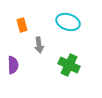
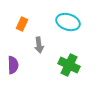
orange rectangle: moved 1 px up; rotated 40 degrees clockwise
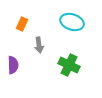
cyan ellipse: moved 4 px right
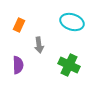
orange rectangle: moved 3 px left, 1 px down
purple semicircle: moved 5 px right
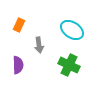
cyan ellipse: moved 8 px down; rotated 15 degrees clockwise
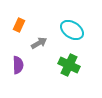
gray arrow: moved 2 px up; rotated 112 degrees counterclockwise
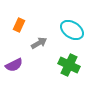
purple semicircle: moved 4 px left; rotated 66 degrees clockwise
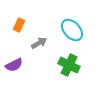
cyan ellipse: rotated 15 degrees clockwise
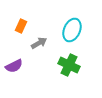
orange rectangle: moved 2 px right, 1 px down
cyan ellipse: rotated 65 degrees clockwise
purple semicircle: moved 1 px down
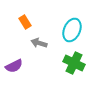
orange rectangle: moved 4 px right, 4 px up; rotated 56 degrees counterclockwise
gray arrow: rotated 133 degrees counterclockwise
green cross: moved 5 px right, 2 px up
